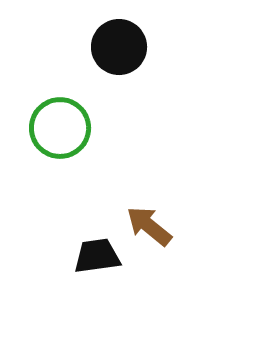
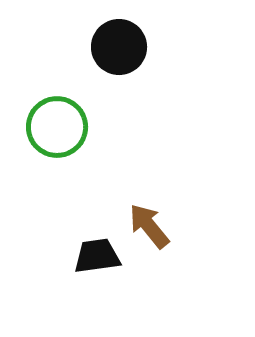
green circle: moved 3 px left, 1 px up
brown arrow: rotated 12 degrees clockwise
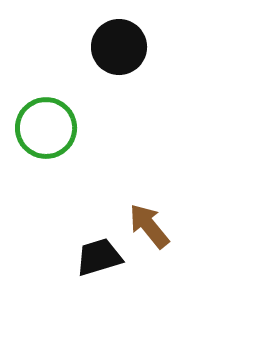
green circle: moved 11 px left, 1 px down
black trapezoid: moved 2 px right, 1 px down; rotated 9 degrees counterclockwise
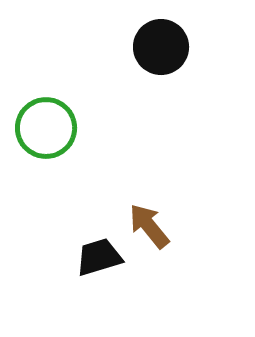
black circle: moved 42 px right
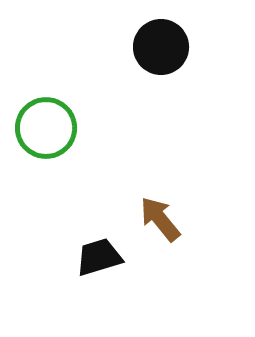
brown arrow: moved 11 px right, 7 px up
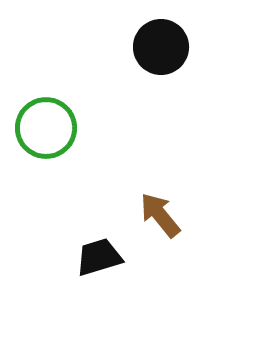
brown arrow: moved 4 px up
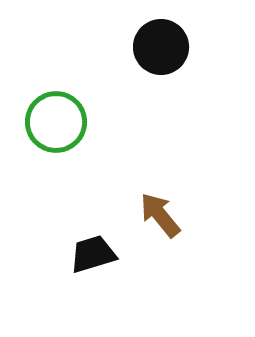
green circle: moved 10 px right, 6 px up
black trapezoid: moved 6 px left, 3 px up
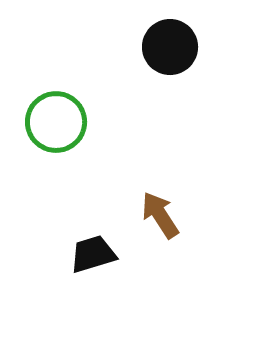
black circle: moved 9 px right
brown arrow: rotated 6 degrees clockwise
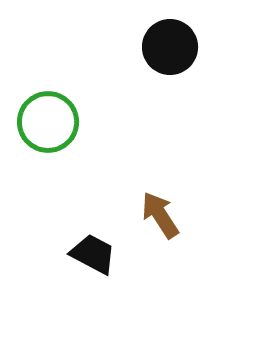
green circle: moved 8 px left
black trapezoid: rotated 45 degrees clockwise
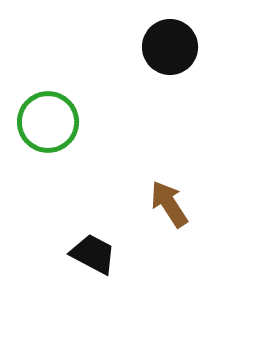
brown arrow: moved 9 px right, 11 px up
